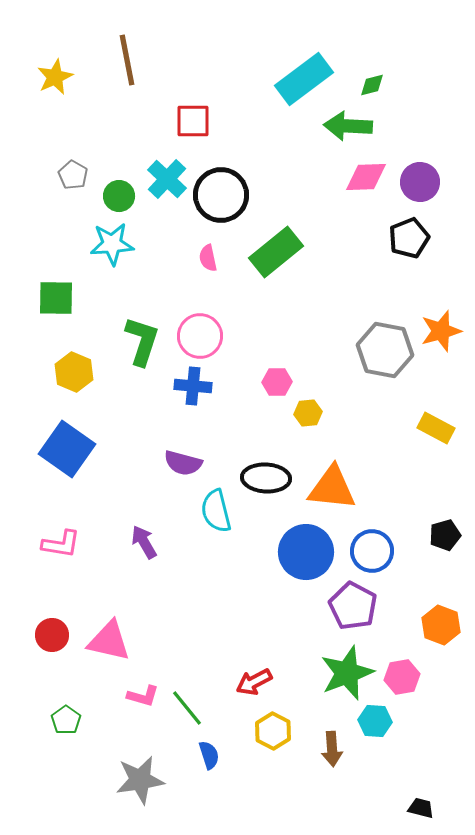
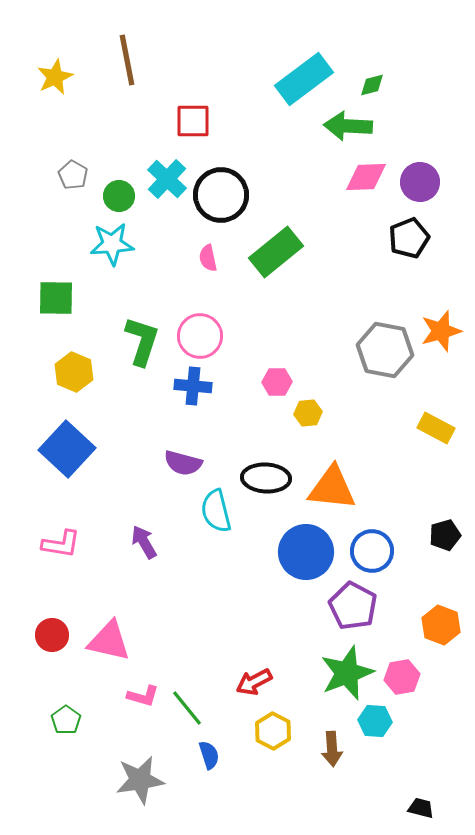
blue square at (67, 449): rotated 8 degrees clockwise
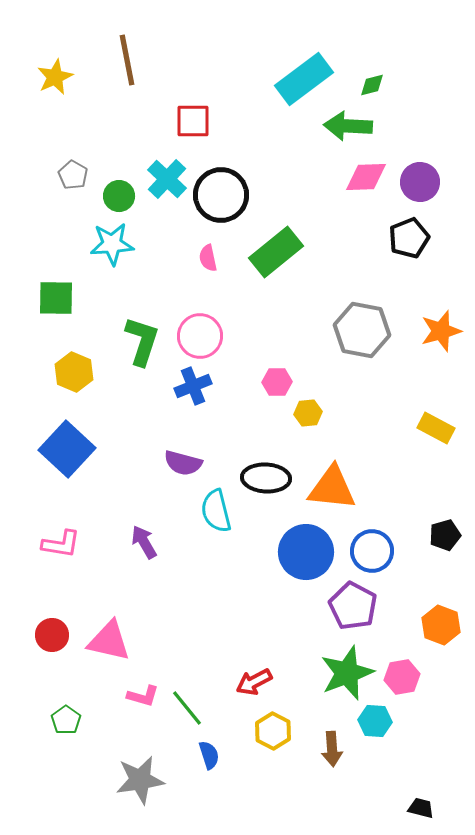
gray hexagon at (385, 350): moved 23 px left, 20 px up
blue cross at (193, 386): rotated 27 degrees counterclockwise
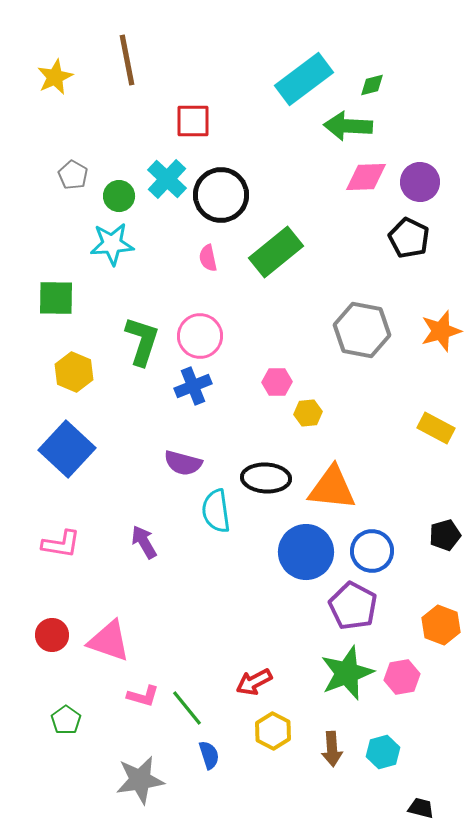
black pentagon at (409, 238): rotated 24 degrees counterclockwise
cyan semicircle at (216, 511): rotated 6 degrees clockwise
pink triangle at (109, 641): rotated 6 degrees clockwise
cyan hexagon at (375, 721): moved 8 px right, 31 px down; rotated 20 degrees counterclockwise
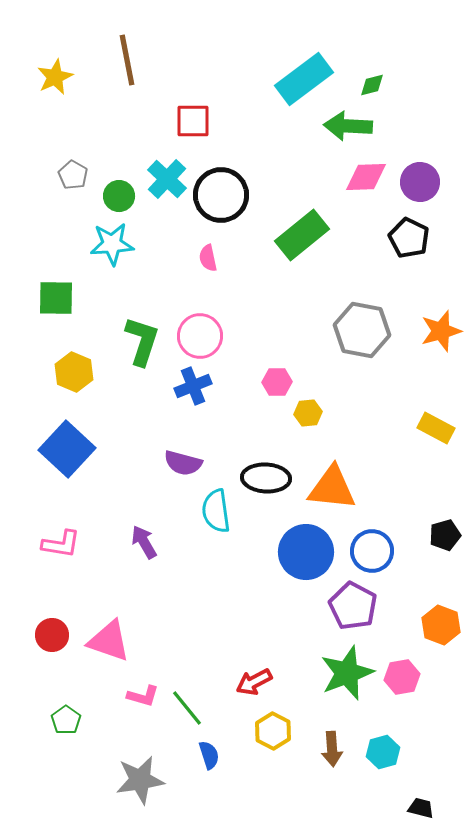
green rectangle at (276, 252): moved 26 px right, 17 px up
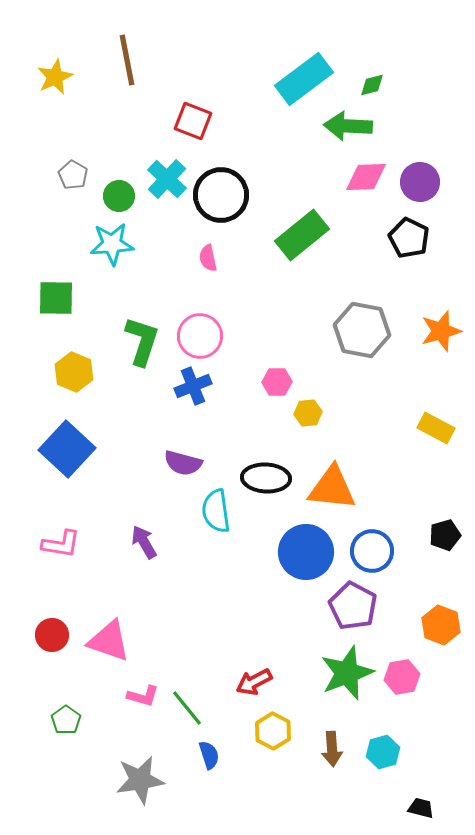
red square at (193, 121): rotated 21 degrees clockwise
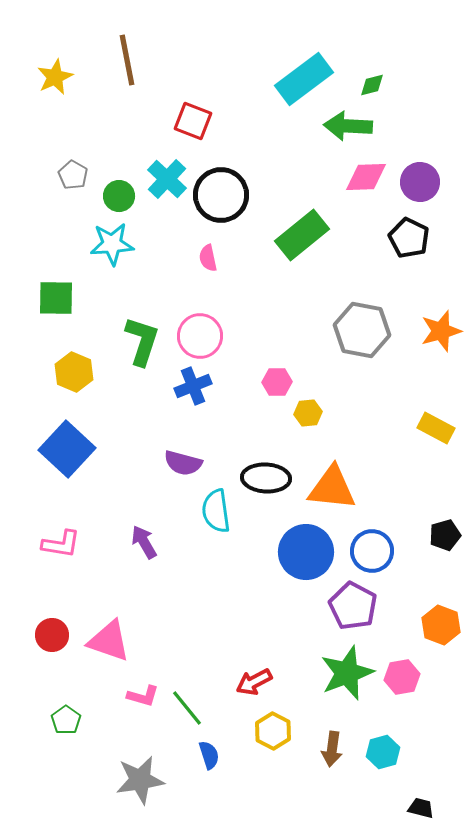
brown arrow at (332, 749): rotated 12 degrees clockwise
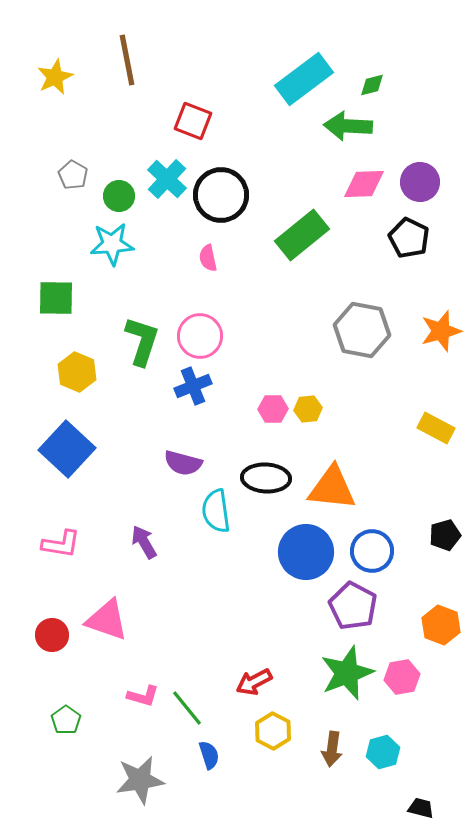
pink diamond at (366, 177): moved 2 px left, 7 px down
yellow hexagon at (74, 372): moved 3 px right
pink hexagon at (277, 382): moved 4 px left, 27 px down
yellow hexagon at (308, 413): moved 4 px up
pink triangle at (109, 641): moved 2 px left, 21 px up
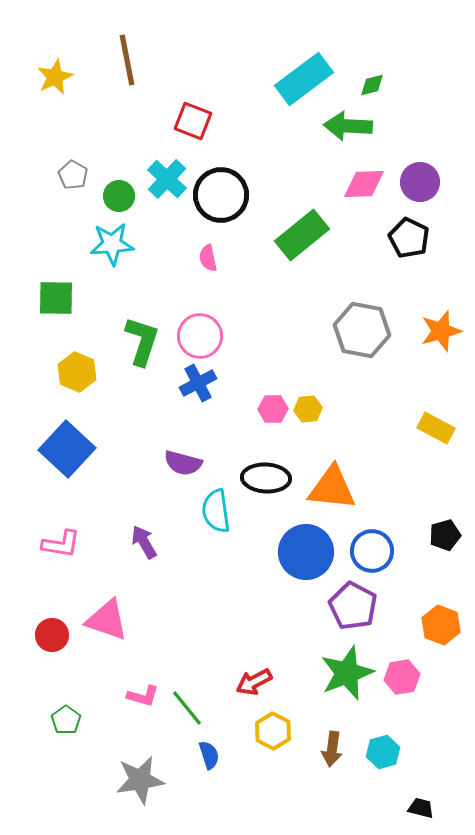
blue cross at (193, 386): moved 5 px right, 3 px up; rotated 6 degrees counterclockwise
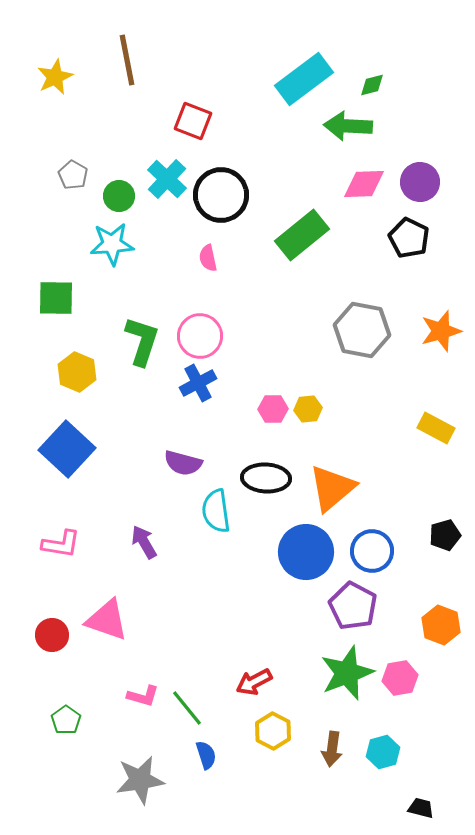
orange triangle at (332, 488): rotated 46 degrees counterclockwise
pink hexagon at (402, 677): moved 2 px left, 1 px down
blue semicircle at (209, 755): moved 3 px left
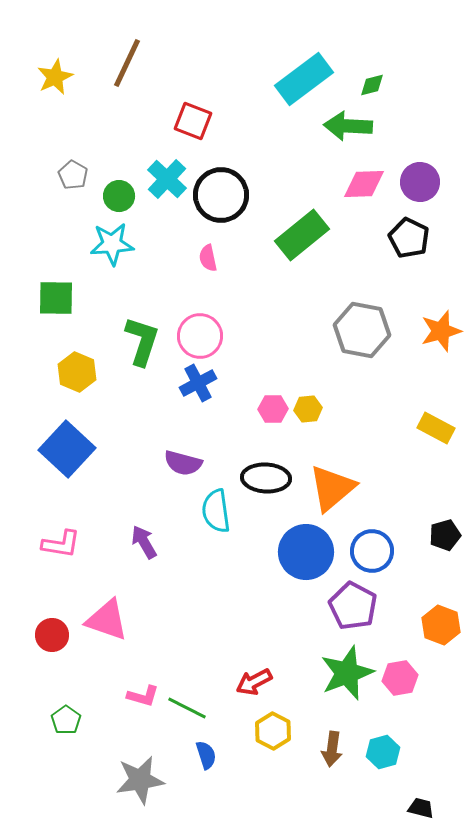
brown line at (127, 60): moved 3 px down; rotated 36 degrees clockwise
green line at (187, 708): rotated 24 degrees counterclockwise
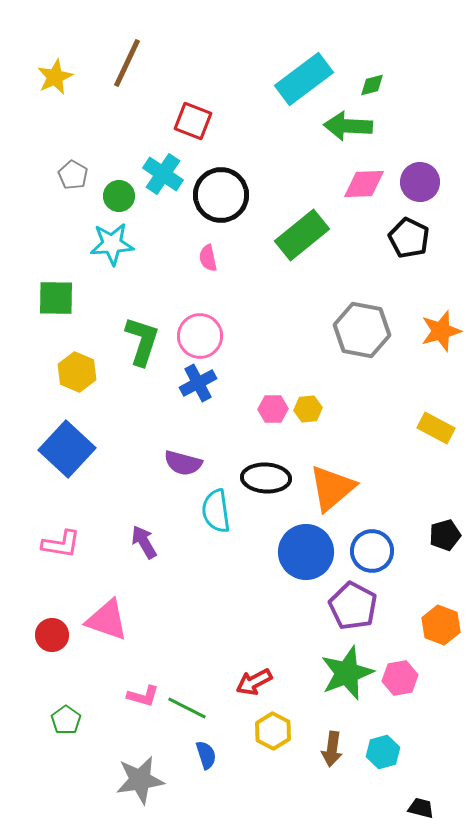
cyan cross at (167, 179): moved 4 px left, 5 px up; rotated 9 degrees counterclockwise
